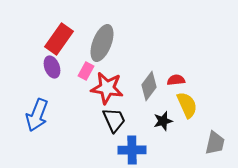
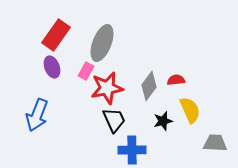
red rectangle: moved 3 px left, 4 px up
red star: rotated 20 degrees counterclockwise
yellow semicircle: moved 3 px right, 5 px down
gray trapezoid: rotated 100 degrees counterclockwise
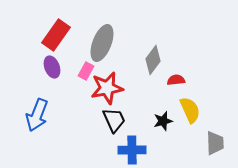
gray diamond: moved 4 px right, 26 px up
gray trapezoid: rotated 85 degrees clockwise
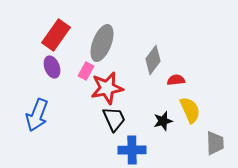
black trapezoid: moved 1 px up
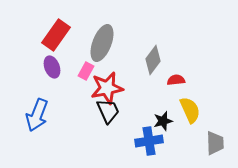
black trapezoid: moved 6 px left, 8 px up
blue cross: moved 17 px right, 9 px up; rotated 8 degrees counterclockwise
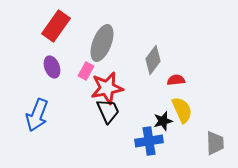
red rectangle: moved 9 px up
yellow semicircle: moved 8 px left
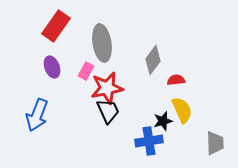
gray ellipse: rotated 30 degrees counterclockwise
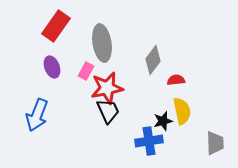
yellow semicircle: moved 1 px down; rotated 12 degrees clockwise
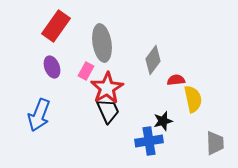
red star: rotated 20 degrees counterclockwise
yellow semicircle: moved 11 px right, 12 px up
blue arrow: moved 2 px right
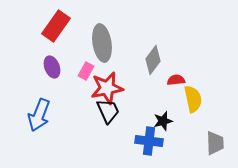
red star: rotated 20 degrees clockwise
blue cross: rotated 16 degrees clockwise
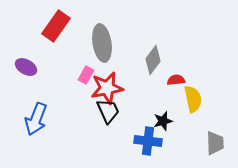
purple ellipse: moved 26 px left; rotated 40 degrees counterclockwise
pink rectangle: moved 4 px down
blue arrow: moved 3 px left, 4 px down
blue cross: moved 1 px left
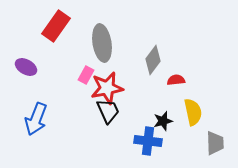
yellow semicircle: moved 13 px down
